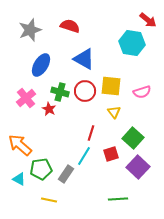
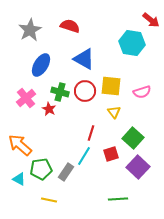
red arrow: moved 3 px right
gray star: rotated 10 degrees counterclockwise
gray rectangle: moved 2 px up
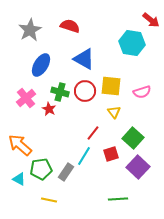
red line: moved 2 px right; rotated 21 degrees clockwise
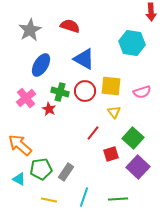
red arrow: moved 8 px up; rotated 48 degrees clockwise
cyan line: moved 41 px down; rotated 12 degrees counterclockwise
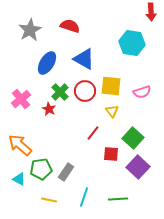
blue ellipse: moved 6 px right, 2 px up
green cross: rotated 30 degrees clockwise
pink cross: moved 5 px left, 1 px down
yellow triangle: moved 2 px left, 1 px up
red square: rotated 21 degrees clockwise
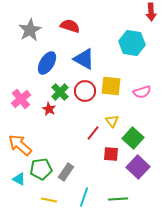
yellow triangle: moved 10 px down
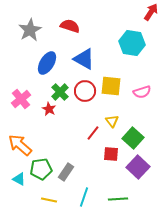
red arrow: rotated 144 degrees counterclockwise
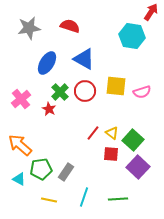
gray star: moved 1 px left, 2 px up; rotated 20 degrees clockwise
cyan hexagon: moved 7 px up
yellow square: moved 5 px right
yellow triangle: moved 12 px down; rotated 16 degrees counterclockwise
green square: moved 2 px down
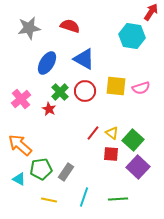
pink semicircle: moved 1 px left, 4 px up
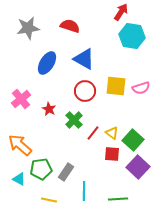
red arrow: moved 30 px left
gray star: moved 1 px left
green cross: moved 14 px right, 28 px down
red square: moved 1 px right
cyan line: moved 6 px up; rotated 18 degrees counterclockwise
